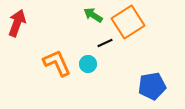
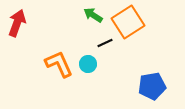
orange L-shape: moved 2 px right, 1 px down
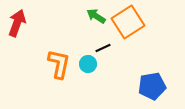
green arrow: moved 3 px right, 1 px down
black line: moved 2 px left, 5 px down
orange L-shape: rotated 36 degrees clockwise
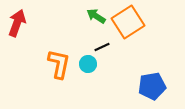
black line: moved 1 px left, 1 px up
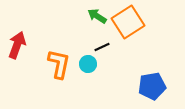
green arrow: moved 1 px right
red arrow: moved 22 px down
